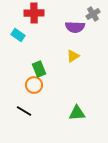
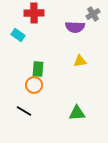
yellow triangle: moved 7 px right, 5 px down; rotated 24 degrees clockwise
green rectangle: moved 1 px left; rotated 28 degrees clockwise
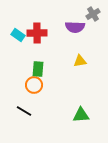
red cross: moved 3 px right, 20 px down
green triangle: moved 4 px right, 2 px down
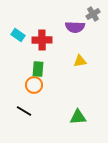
red cross: moved 5 px right, 7 px down
green triangle: moved 3 px left, 2 px down
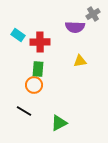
red cross: moved 2 px left, 2 px down
green triangle: moved 19 px left, 6 px down; rotated 24 degrees counterclockwise
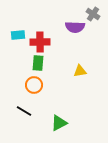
gray cross: rotated 24 degrees counterclockwise
cyan rectangle: rotated 40 degrees counterclockwise
yellow triangle: moved 10 px down
green rectangle: moved 6 px up
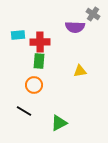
green rectangle: moved 1 px right, 2 px up
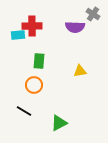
red cross: moved 8 px left, 16 px up
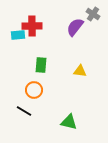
purple semicircle: rotated 126 degrees clockwise
green rectangle: moved 2 px right, 4 px down
yellow triangle: rotated 16 degrees clockwise
orange circle: moved 5 px down
green triangle: moved 10 px right, 1 px up; rotated 42 degrees clockwise
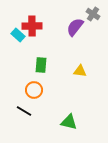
cyan rectangle: rotated 48 degrees clockwise
